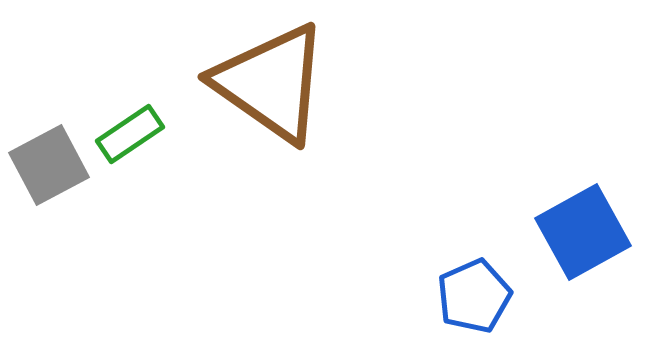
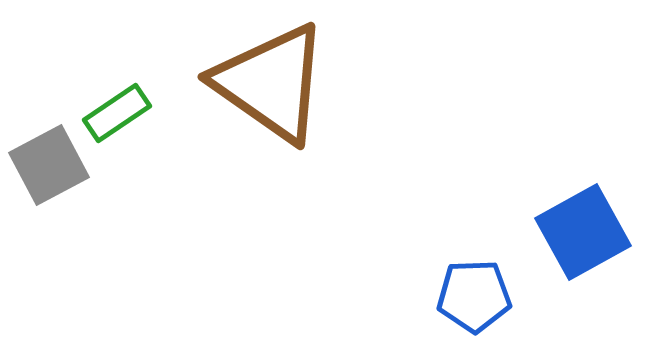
green rectangle: moved 13 px left, 21 px up
blue pentagon: rotated 22 degrees clockwise
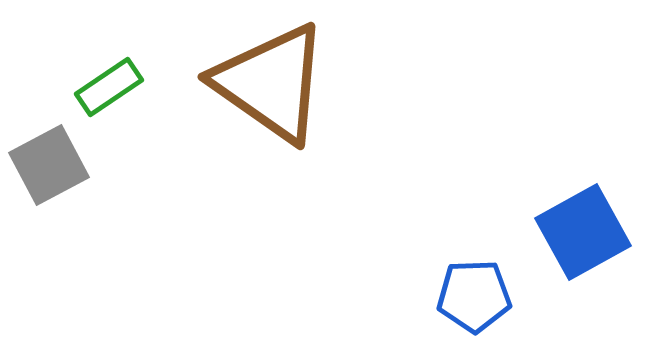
green rectangle: moved 8 px left, 26 px up
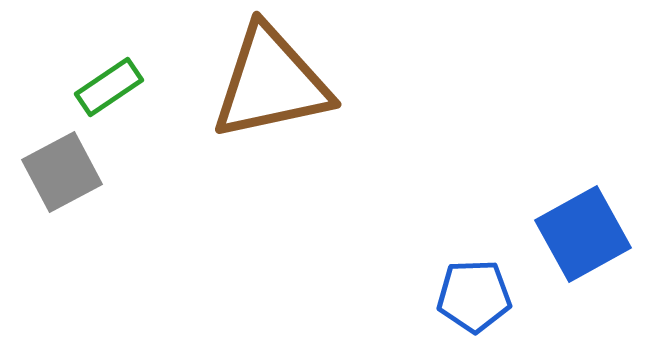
brown triangle: rotated 47 degrees counterclockwise
gray square: moved 13 px right, 7 px down
blue square: moved 2 px down
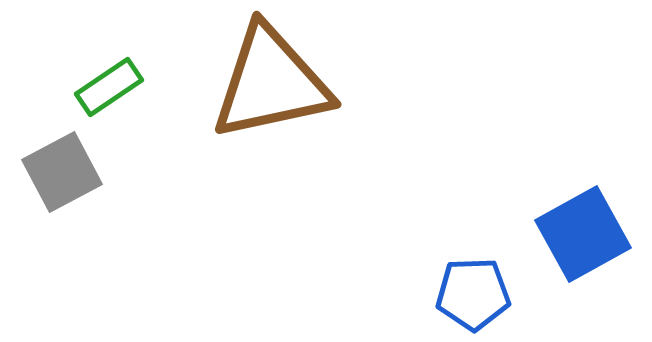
blue pentagon: moved 1 px left, 2 px up
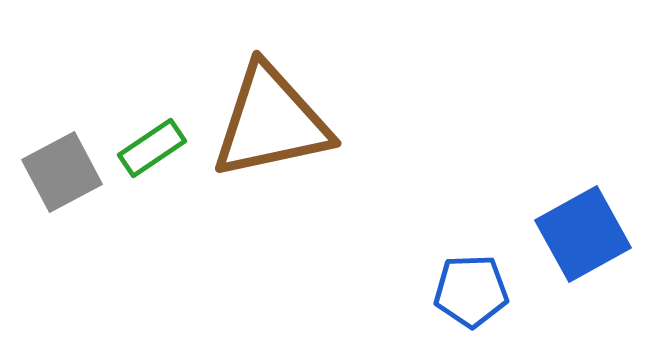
brown triangle: moved 39 px down
green rectangle: moved 43 px right, 61 px down
blue pentagon: moved 2 px left, 3 px up
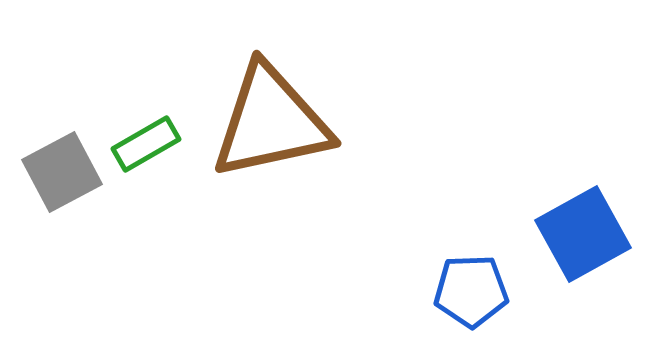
green rectangle: moved 6 px left, 4 px up; rotated 4 degrees clockwise
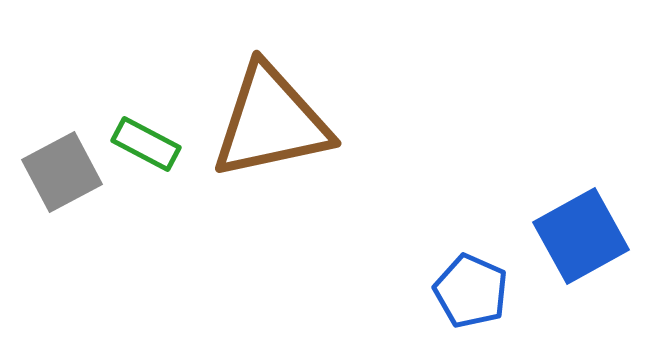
green rectangle: rotated 58 degrees clockwise
blue square: moved 2 px left, 2 px down
blue pentagon: rotated 26 degrees clockwise
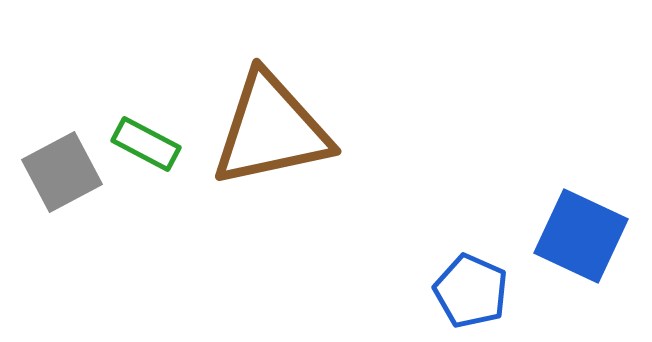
brown triangle: moved 8 px down
blue square: rotated 36 degrees counterclockwise
